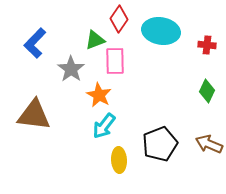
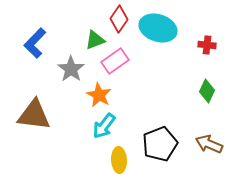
cyan ellipse: moved 3 px left, 3 px up; rotated 9 degrees clockwise
pink rectangle: rotated 56 degrees clockwise
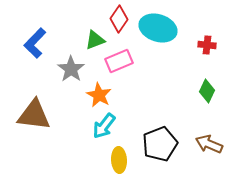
pink rectangle: moved 4 px right; rotated 12 degrees clockwise
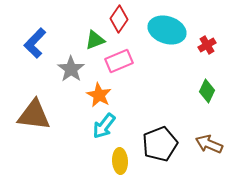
cyan ellipse: moved 9 px right, 2 px down
red cross: rotated 36 degrees counterclockwise
yellow ellipse: moved 1 px right, 1 px down
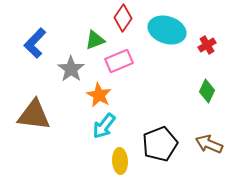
red diamond: moved 4 px right, 1 px up
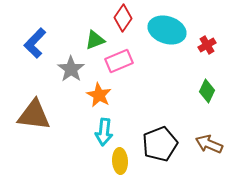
cyan arrow: moved 6 px down; rotated 32 degrees counterclockwise
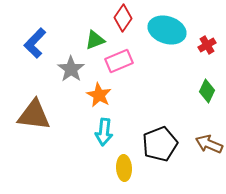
yellow ellipse: moved 4 px right, 7 px down
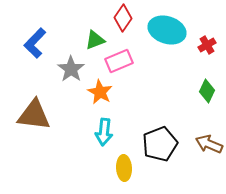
orange star: moved 1 px right, 3 px up
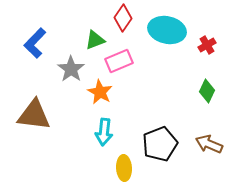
cyan ellipse: rotated 6 degrees counterclockwise
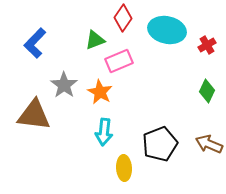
gray star: moved 7 px left, 16 px down
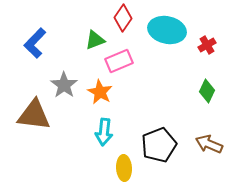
black pentagon: moved 1 px left, 1 px down
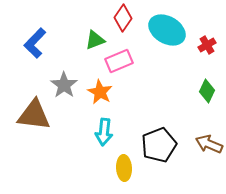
cyan ellipse: rotated 18 degrees clockwise
